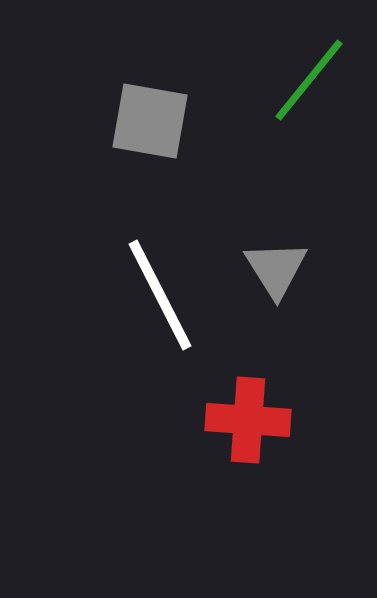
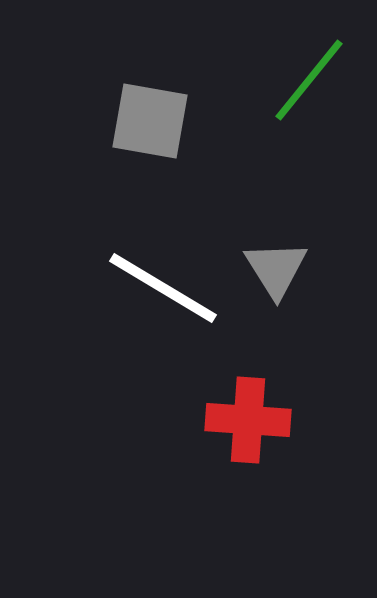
white line: moved 3 px right, 7 px up; rotated 32 degrees counterclockwise
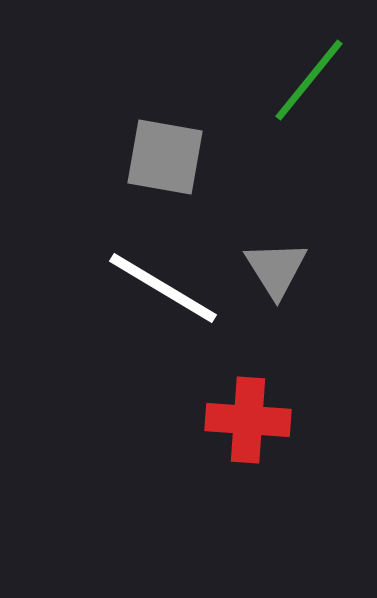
gray square: moved 15 px right, 36 px down
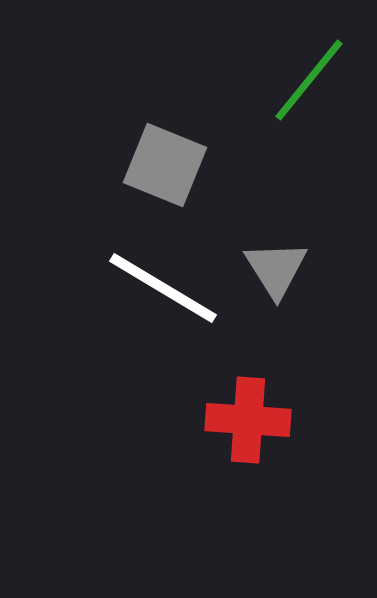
gray square: moved 8 px down; rotated 12 degrees clockwise
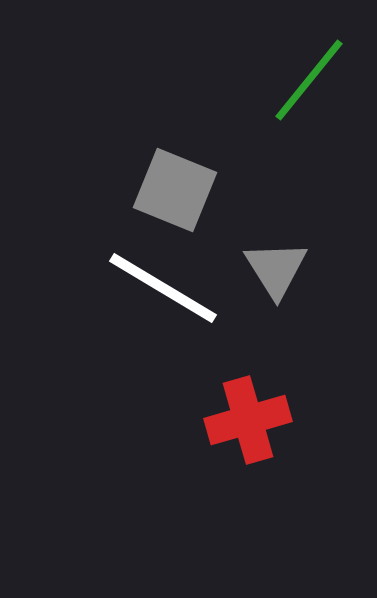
gray square: moved 10 px right, 25 px down
red cross: rotated 20 degrees counterclockwise
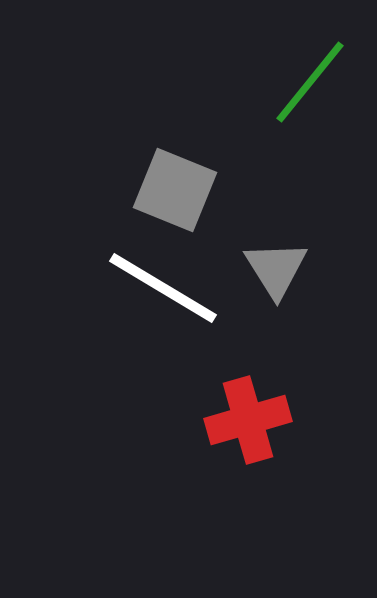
green line: moved 1 px right, 2 px down
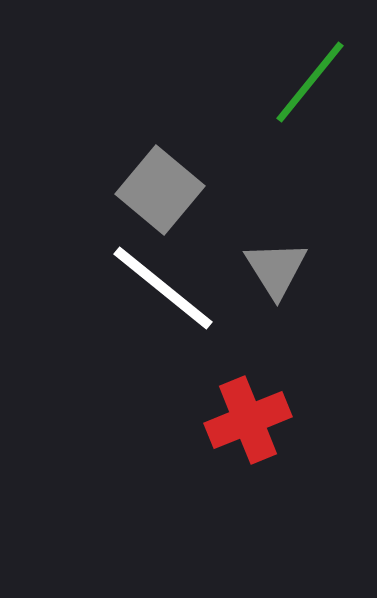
gray square: moved 15 px left; rotated 18 degrees clockwise
white line: rotated 8 degrees clockwise
red cross: rotated 6 degrees counterclockwise
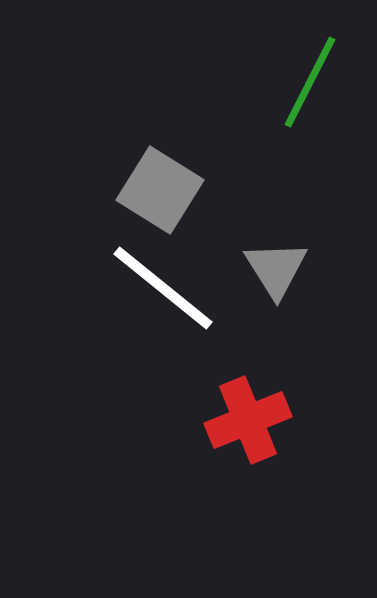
green line: rotated 12 degrees counterclockwise
gray square: rotated 8 degrees counterclockwise
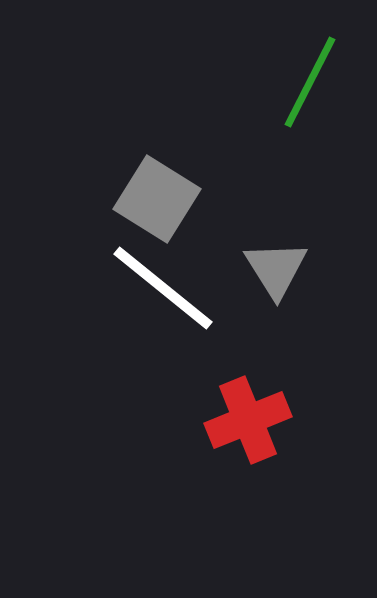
gray square: moved 3 px left, 9 px down
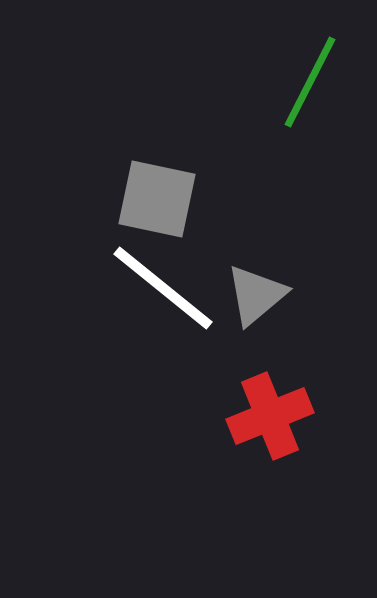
gray square: rotated 20 degrees counterclockwise
gray triangle: moved 20 px left, 26 px down; rotated 22 degrees clockwise
red cross: moved 22 px right, 4 px up
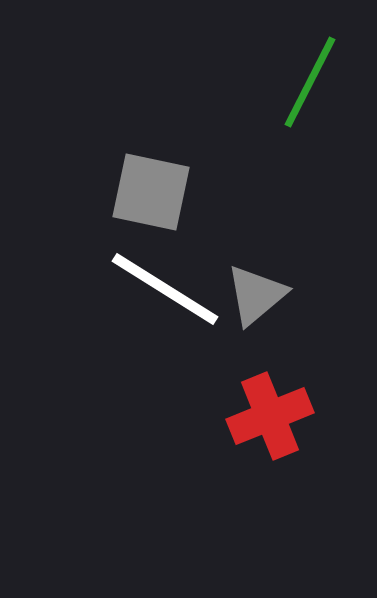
gray square: moved 6 px left, 7 px up
white line: moved 2 px right, 1 px down; rotated 7 degrees counterclockwise
